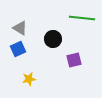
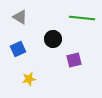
gray triangle: moved 11 px up
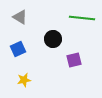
yellow star: moved 5 px left, 1 px down
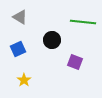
green line: moved 1 px right, 4 px down
black circle: moved 1 px left, 1 px down
purple square: moved 1 px right, 2 px down; rotated 35 degrees clockwise
yellow star: rotated 24 degrees counterclockwise
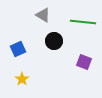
gray triangle: moved 23 px right, 2 px up
black circle: moved 2 px right, 1 px down
purple square: moved 9 px right
yellow star: moved 2 px left, 1 px up
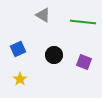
black circle: moved 14 px down
yellow star: moved 2 px left
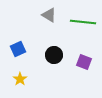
gray triangle: moved 6 px right
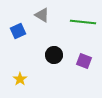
gray triangle: moved 7 px left
blue square: moved 18 px up
purple square: moved 1 px up
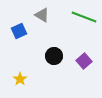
green line: moved 1 px right, 5 px up; rotated 15 degrees clockwise
blue square: moved 1 px right
black circle: moved 1 px down
purple square: rotated 28 degrees clockwise
